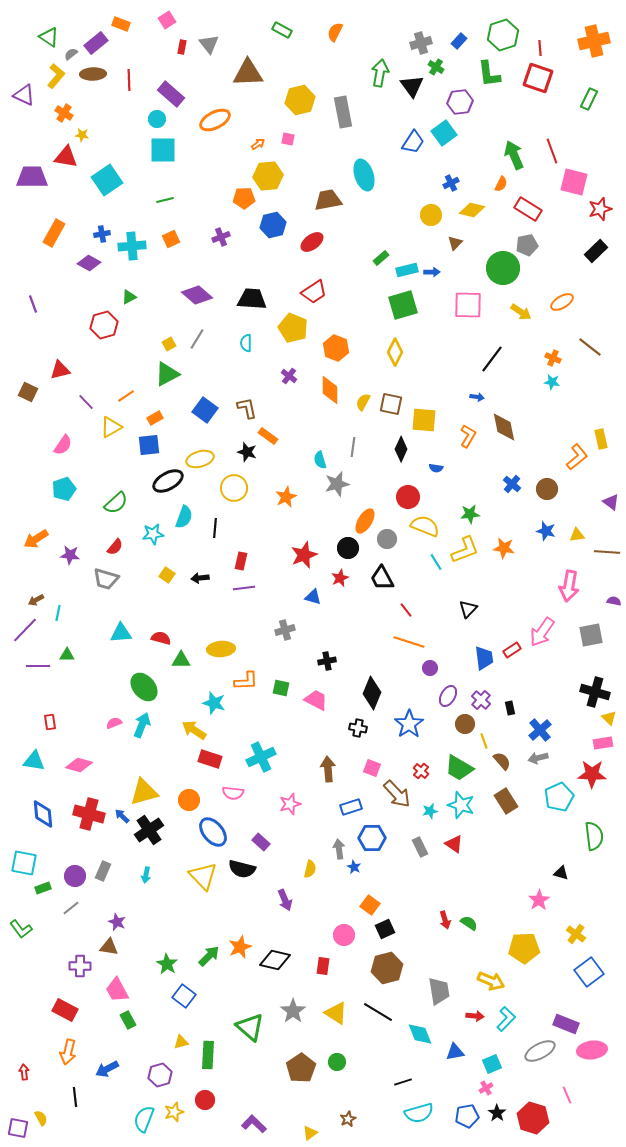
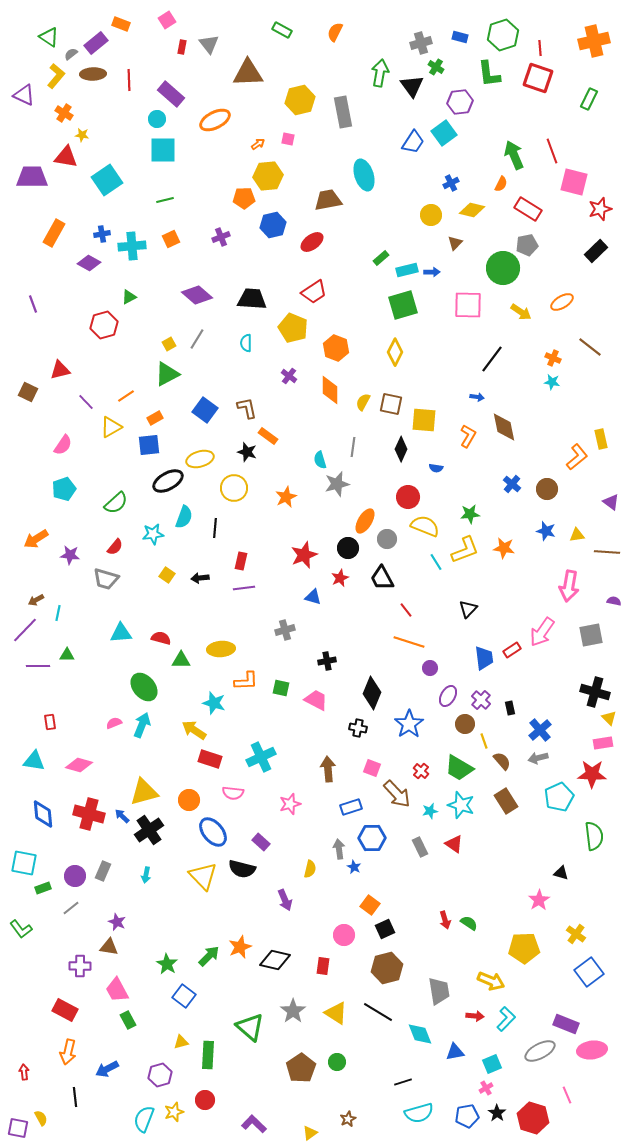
blue rectangle at (459, 41): moved 1 px right, 4 px up; rotated 63 degrees clockwise
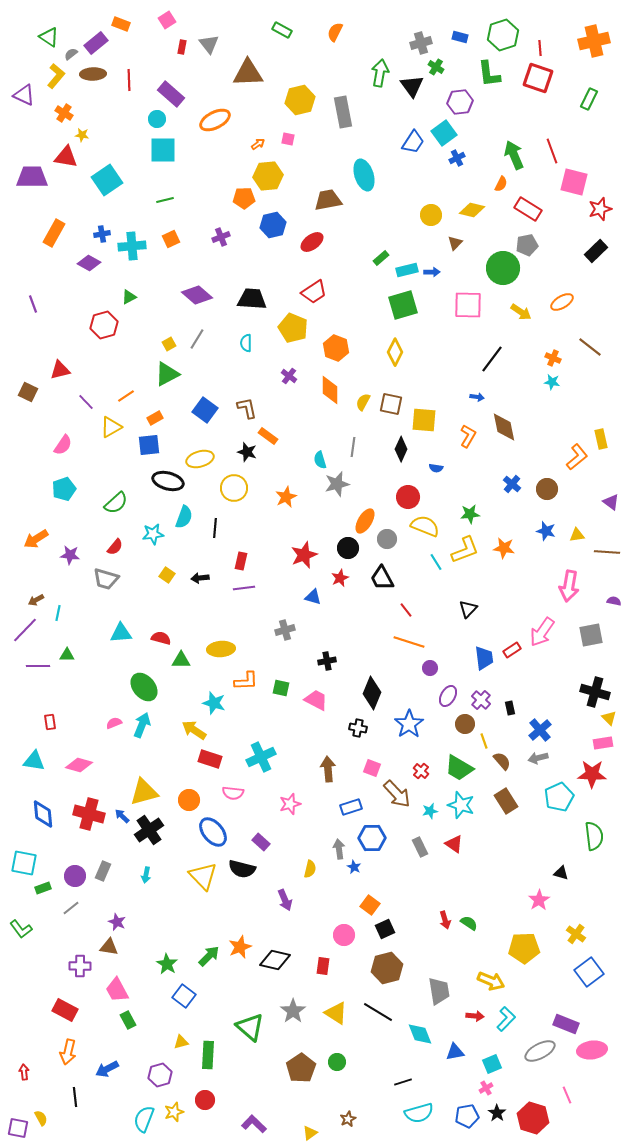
blue cross at (451, 183): moved 6 px right, 25 px up
black ellipse at (168, 481): rotated 44 degrees clockwise
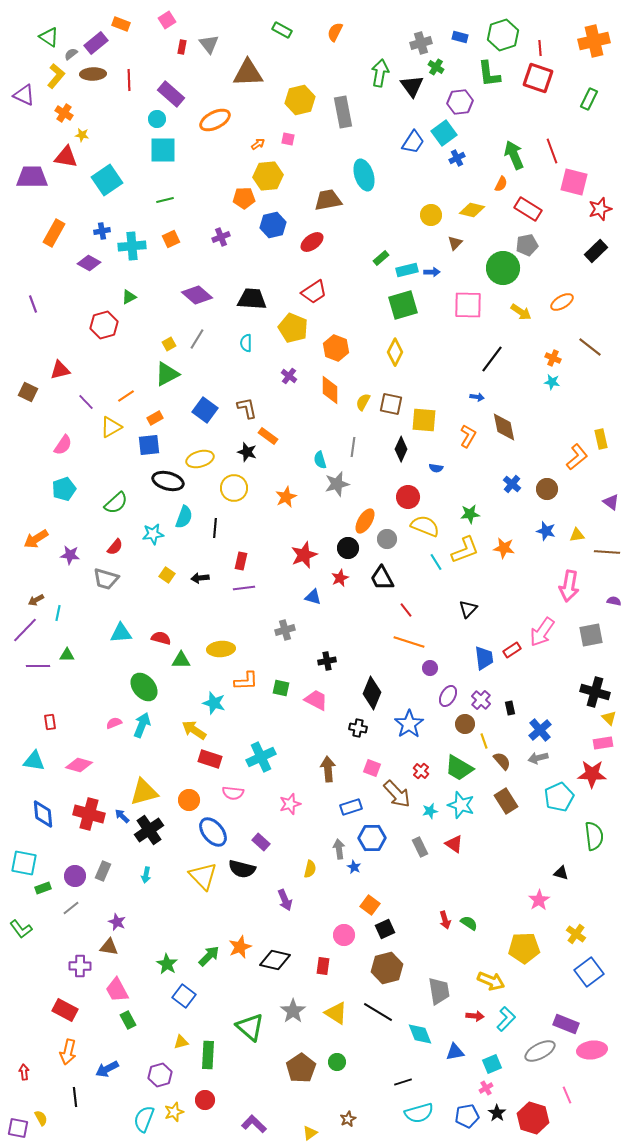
blue cross at (102, 234): moved 3 px up
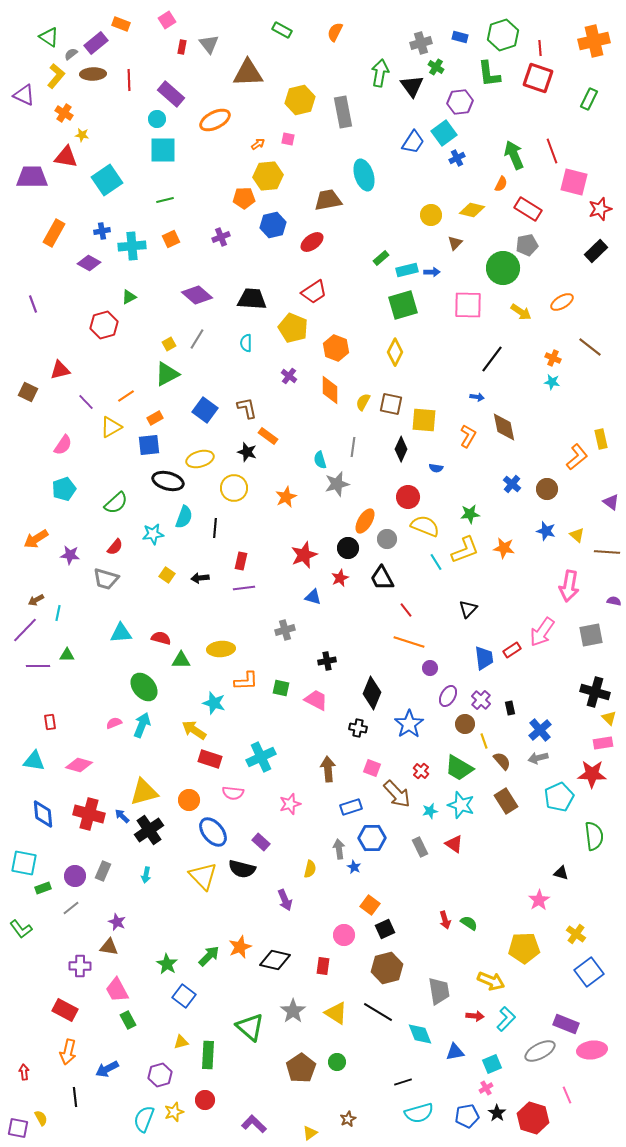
yellow triangle at (577, 535): rotated 49 degrees clockwise
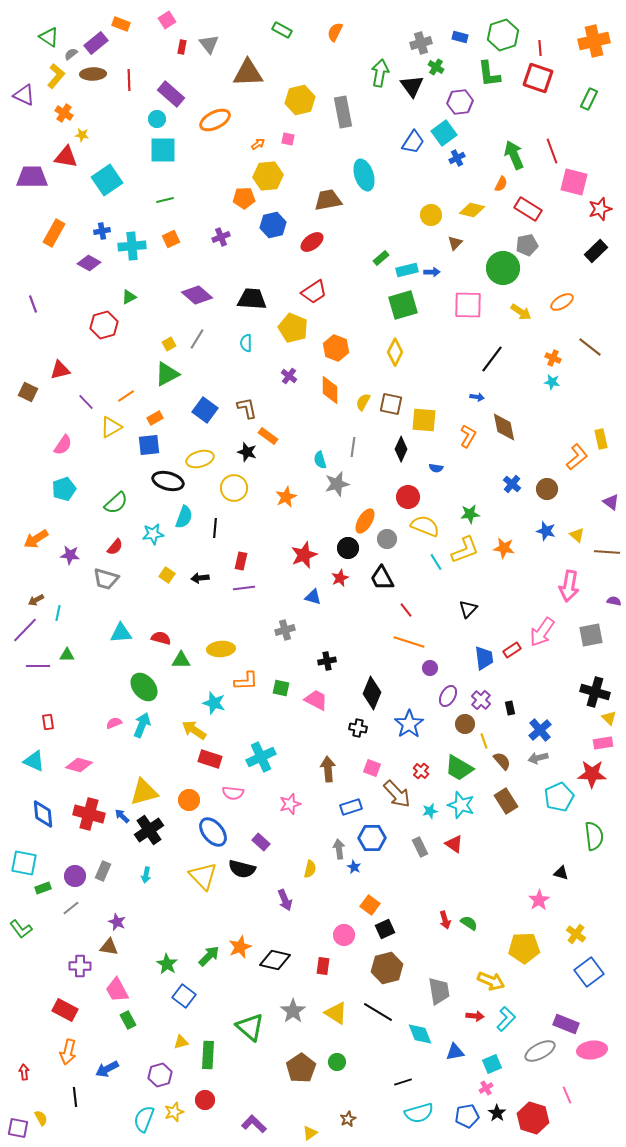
red rectangle at (50, 722): moved 2 px left
cyan triangle at (34, 761): rotated 15 degrees clockwise
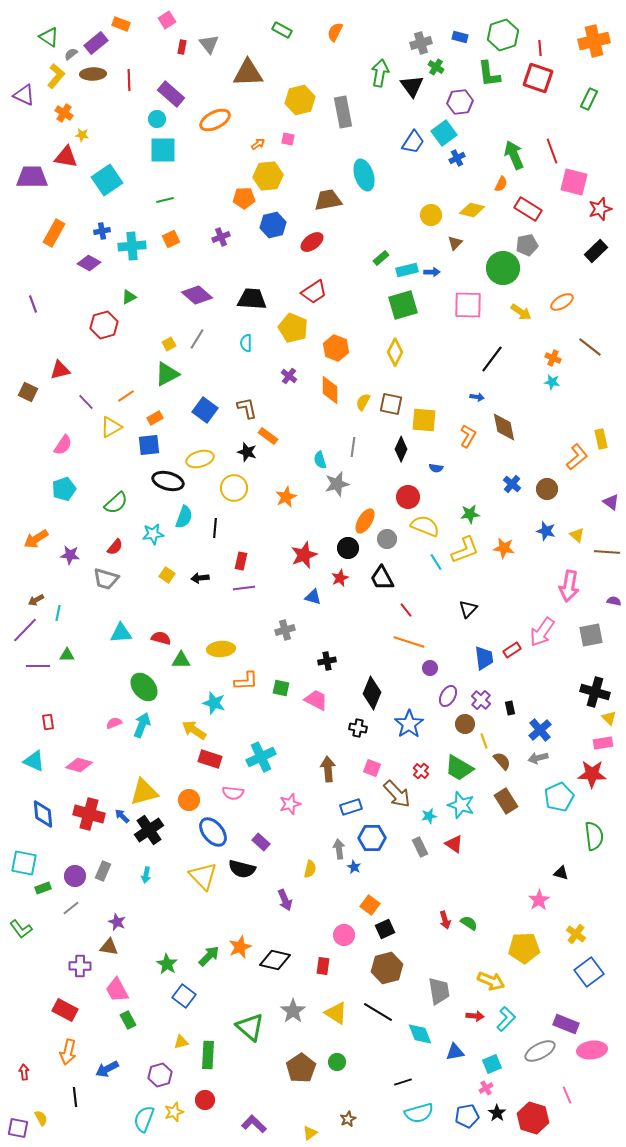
cyan star at (430, 811): moved 1 px left, 5 px down
